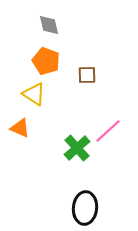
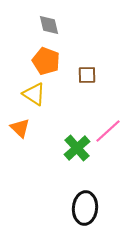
orange triangle: rotated 20 degrees clockwise
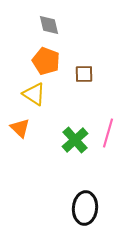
brown square: moved 3 px left, 1 px up
pink line: moved 2 px down; rotated 32 degrees counterclockwise
green cross: moved 2 px left, 8 px up
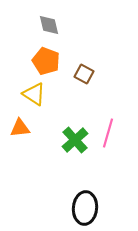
brown square: rotated 30 degrees clockwise
orange triangle: rotated 50 degrees counterclockwise
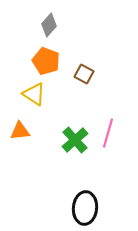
gray diamond: rotated 55 degrees clockwise
orange triangle: moved 3 px down
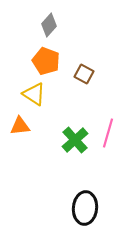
orange triangle: moved 5 px up
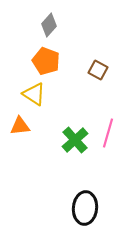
brown square: moved 14 px right, 4 px up
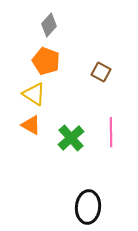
brown square: moved 3 px right, 2 px down
orange triangle: moved 11 px right, 1 px up; rotated 35 degrees clockwise
pink line: moved 3 px right, 1 px up; rotated 16 degrees counterclockwise
green cross: moved 4 px left, 2 px up
black ellipse: moved 3 px right, 1 px up
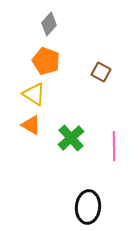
gray diamond: moved 1 px up
pink line: moved 3 px right, 14 px down
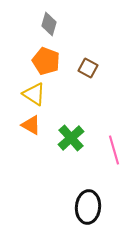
gray diamond: rotated 25 degrees counterclockwise
brown square: moved 13 px left, 4 px up
pink line: moved 4 px down; rotated 16 degrees counterclockwise
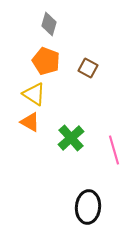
orange triangle: moved 1 px left, 3 px up
